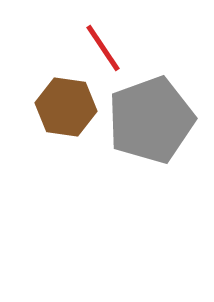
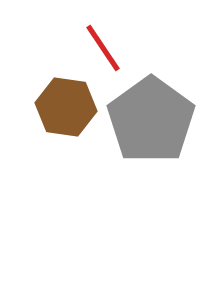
gray pentagon: rotated 16 degrees counterclockwise
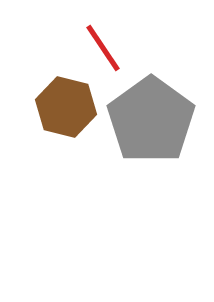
brown hexagon: rotated 6 degrees clockwise
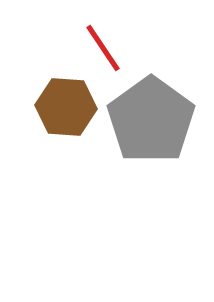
brown hexagon: rotated 10 degrees counterclockwise
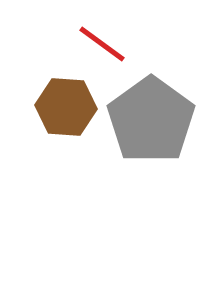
red line: moved 1 px left, 4 px up; rotated 20 degrees counterclockwise
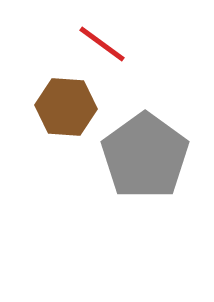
gray pentagon: moved 6 px left, 36 px down
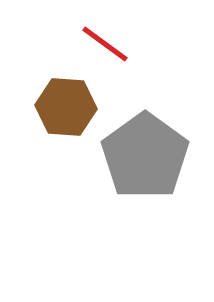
red line: moved 3 px right
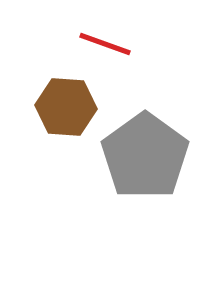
red line: rotated 16 degrees counterclockwise
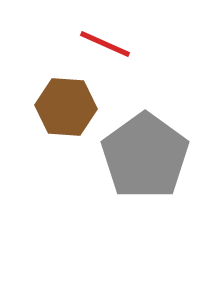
red line: rotated 4 degrees clockwise
